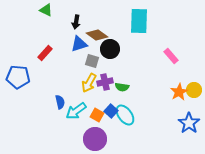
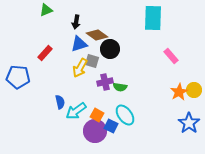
green triangle: rotated 48 degrees counterclockwise
cyan rectangle: moved 14 px right, 3 px up
yellow arrow: moved 9 px left, 15 px up
green semicircle: moved 2 px left
blue square: moved 15 px down; rotated 16 degrees counterclockwise
purple circle: moved 8 px up
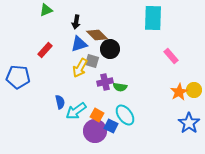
brown diamond: rotated 10 degrees clockwise
red rectangle: moved 3 px up
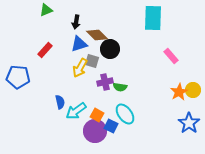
yellow circle: moved 1 px left
cyan ellipse: moved 1 px up
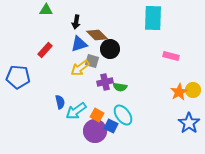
green triangle: rotated 24 degrees clockwise
pink rectangle: rotated 35 degrees counterclockwise
yellow arrow: rotated 24 degrees clockwise
cyan ellipse: moved 2 px left, 1 px down
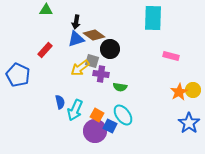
brown diamond: moved 3 px left; rotated 10 degrees counterclockwise
blue triangle: moved 3 px left, 5 px up
blue pentagon: moved 2 px up; rotated 20 degrees clockwise
purple cross: moved 4 px left, 8 px up; rotated 21 degrees clockwise
cyan arrow: moved 1 px left, 1 px up; rotated 30 degrees counterclockwise
blue square: moved 1 px left
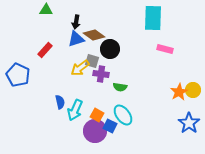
pink rectangle: moved 6 px left, 7 px up
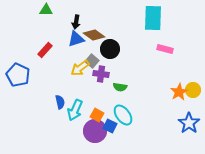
gray square: rotated 24 degrees clockwise
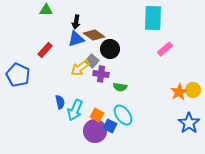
pink rectangle: rotated 56 degrees counterclockwise
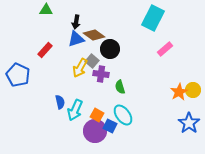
cyan rectangle: rotated 25 degrees clockwise
yellow arrow: rotated 24 degrees counterclockwise
green semicircle: rotated 64 degrees clockwise
